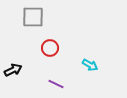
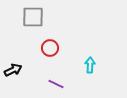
cyan arrow: rotated 119 degrees counterclockwise
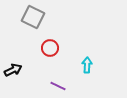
gray square: rotated 25 degrees clockwise
cyan arrow: moved 3 px left
purple line: moved 2 px right, 2 px down
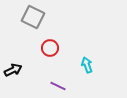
cyan arrow: rotated 21 degrees counterclockwise
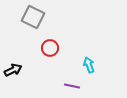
cyan arrow: moved 2 px right
purple line: moved 14 px right; rotated 14 degrees counterclockwise
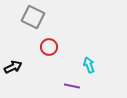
red circle: moved 1 px left, 1 px up
black arrow: moved 3 px up
